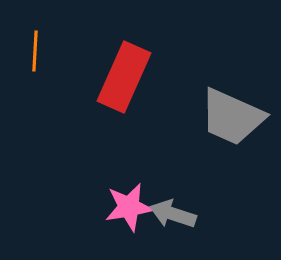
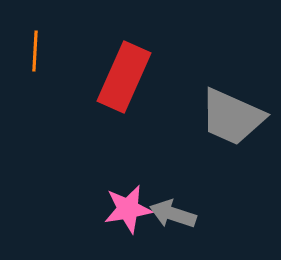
pink star: moved 1 px left, 2 px down
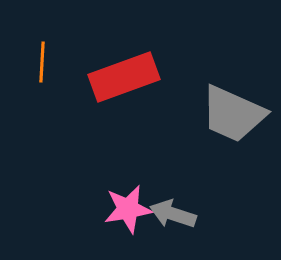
orange line: moved 7 px right, 11 px down
red rectangle: rotated 46 degrees clockwise
gray trapezoid: moved 1 px right, 3 px up
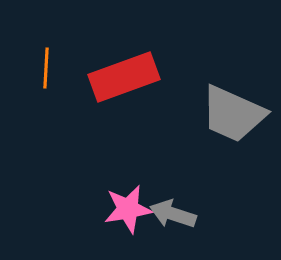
orange line: moved 4 px right, 6 px down
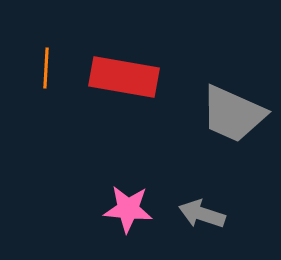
red rectangle: rotated 30 degrees clockwise
pink star: rotated 15 degrees clockwise
gray arrow: moved 29 px right
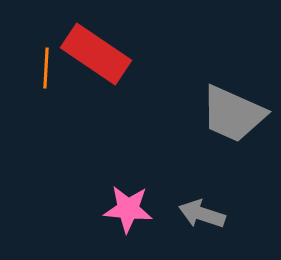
red rectangle: moved 28 px left, 23 px up; rotated 24 degrees clockwise
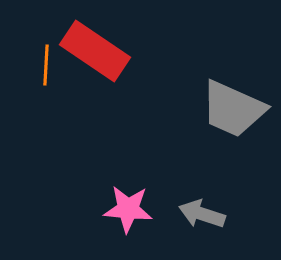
red rectangle: moved 1 px left, 3 px up
orange line: moved 3 px up
gray trapezoid: moved 5 px up
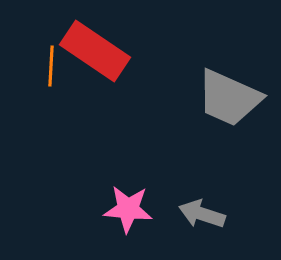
orange line: moved 5 px right, 1 px down
gray trapezoid: moved 4 px left, 11 px up
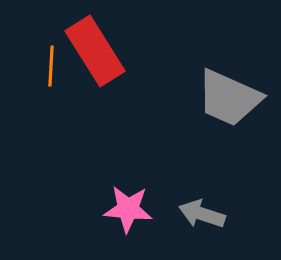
red rectangle: rotated 24 degrees clockwise
